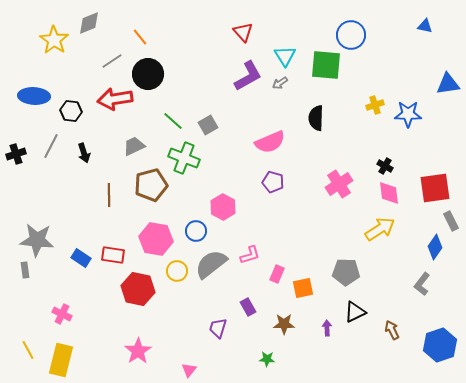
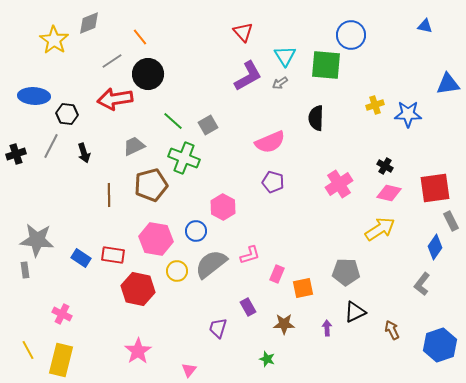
black hexagon at (71, 111): moved 4 px left, 3 px down
pink diamond at (389, 193): rotated 70 degrees counterclockwise
green star at (267, 359): rotated 14 degrees clockwise
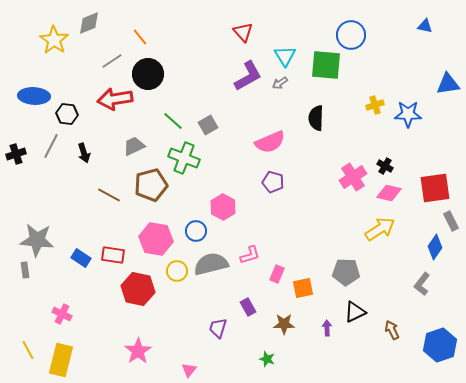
pink cross at (339, 184): moved 14 px right, 7 px up
brown line at (109, 195): rotated 60 degrees counterclockwise
gray semicircle at (211, 264): rotated 24 degrees clockwise
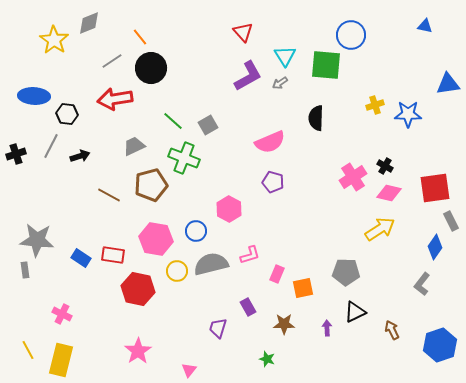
black circle at (148, 74): moved 3 px right, 6 px up
black arrow at (84, 153): moved 4 px left, 3 px down; rotated 90 degrees counterclockwise
pink hexagon at (223, 207): moved 6 px right, 2 px down
